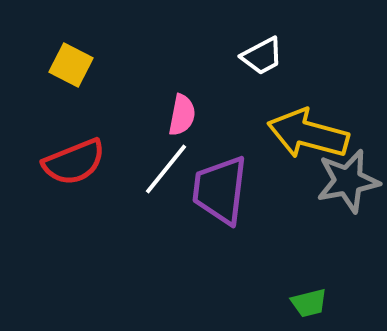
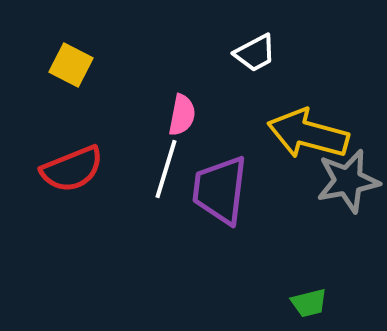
white trapezoid: moved 7 px left, 3 px up
red semicircle: moved 2 px left, 7 px down
white line: rotated 22 degrees counterclockwise
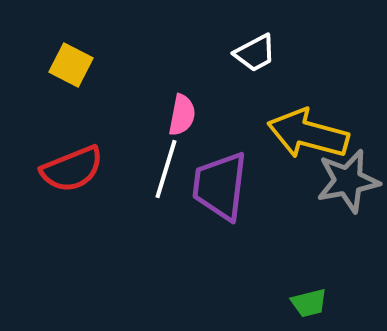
purple trapezoid: moved 4 px up
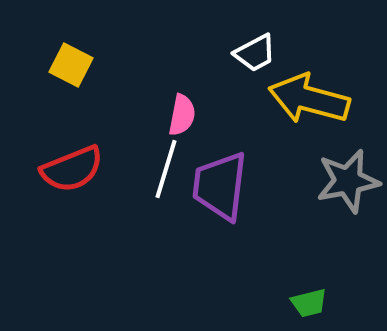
yellow arrow: moved 1 px right, 35 px up
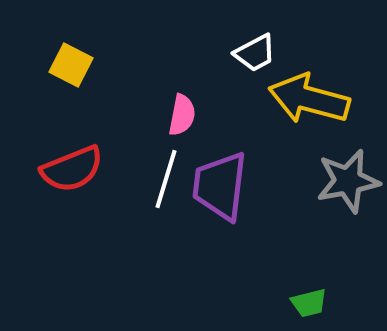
white line: moved 10 px down
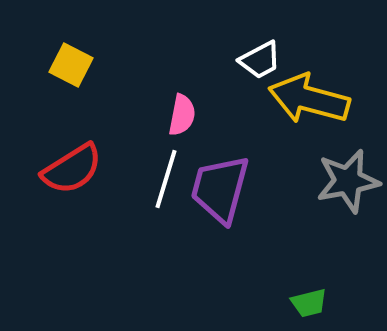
white trapezoid: moved 5 px right, 7 px down
red semicircle: rotated 10 degrees counterclockwise
purple trapezoid: moved 3 px down; rotated 8 degrees clockwise
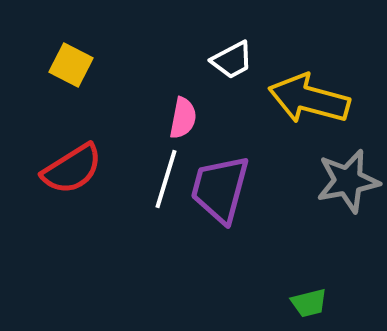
white trapezoid: moved 28 px left
pink semicircle: moved 1 px right, 3 px down
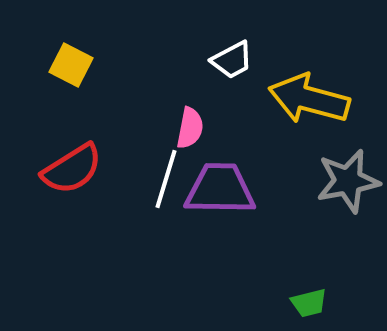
pink semicircle: moved 7 px right, 10 px down
purple trapezoid: rotated 76 degrees clockwise
